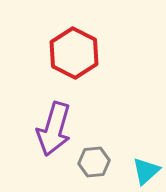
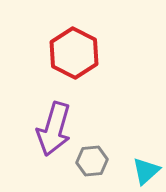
gray hexagon: moved 2 px left, 1 px up
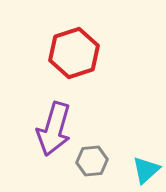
red hexagon: rotated 15 degrees clockwise
cyan triangle: moved 1 px up
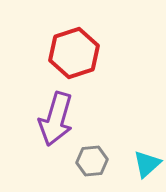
purple arrow: moved 2 px right, 10 px up
cyan triangle: moved 1 px right, 6 px up
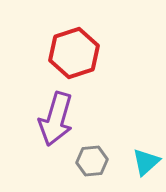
cyan triangle: moved 1 px left, 2 px up
